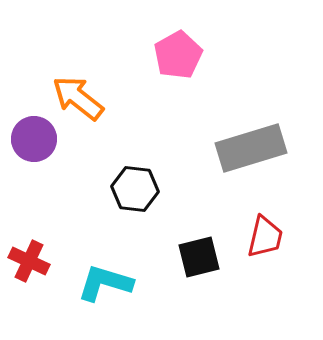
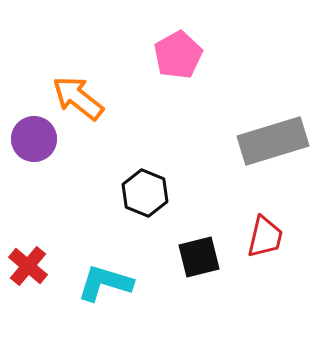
gray rectangle: moved 22 px right, 7 px up
black hexagon: moved 10 px right, 4 px down; rotated 15 degrees clockwise
red cross: moved 1 px left, 5 px down; rotated 15 degrees clockwise
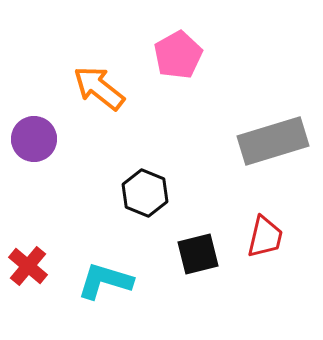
orange arrow: moved 21 px right, 10 px up
black square: moved 1 px left, 3 px up
cyan L-shape: moved 2 px up
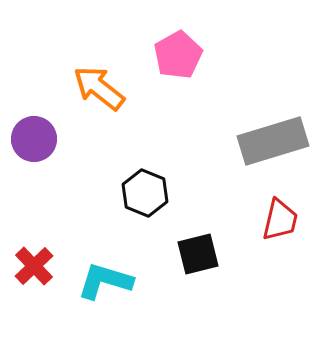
red trapezoid: moved 15 px right, 17 px up
red cross: moved 6 px right; rotated 6 degrees clockwise
